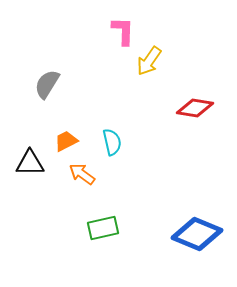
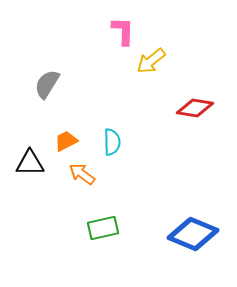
yellow arrow: moved 2 px right; rotated 16 degrees clockwise
cyan semicircle: rotated 12 degrees clockwise
blue diamond: moved 4 px left
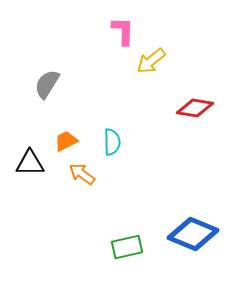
green rectangle: moved 24 px right, 19 px down
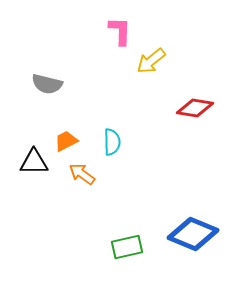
pink L-shape: moved 3 px left
gray semicircle: rotated 108 degrees counterclockwise
black triangle: moved 4 px right, 1 px up
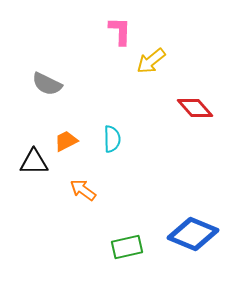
gray semicircle: rotated 12 degrees clockwise
red diamond: rotated 39 degrees clockwise
cyan semicircle: moved 3 px up
orange arrow: moved 1 px right, 16 px down
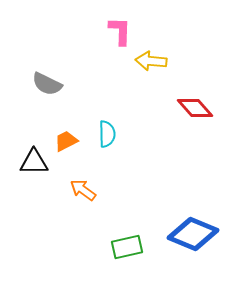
yellow arrow: rotated 44 degrees clockwise
cyan semicircle: moved 5 px left, 5 px up
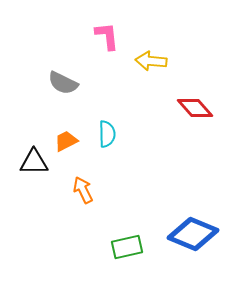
pink L-shape: moved 13 px left, 5 px down; rotated 8 degrees counterclockwise
gray semicircle: moved 16 px right, 1 px up
orange arrow: rotated 28 degrees clockwise
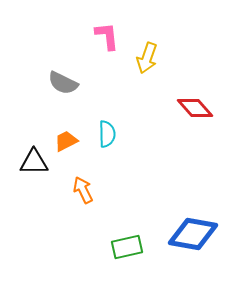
yellow arrow: moved 4 px left, 3 px up; rotated 76 degrees counterclockwise
blue diamond: rotated 12 degrees counterclockwise
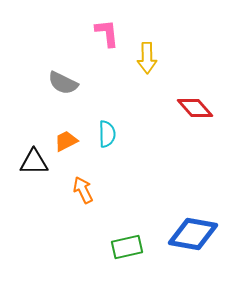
pink L-shape: moved 3 px up
yellow arrow: rotated 20 degrees counterclockwise
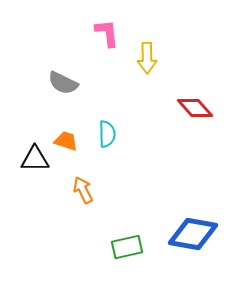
orange trapezoid: rotated 45 degrees clockwise
black triangle: moved 1 px right, 3 px up
